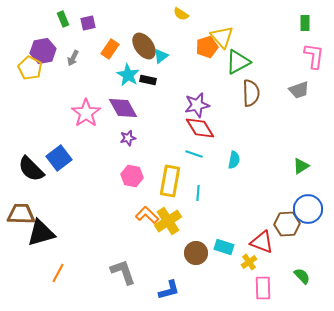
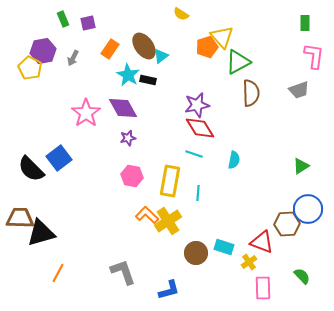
brown trapezoid at (21, 214): moved 1 px left, 4 px down
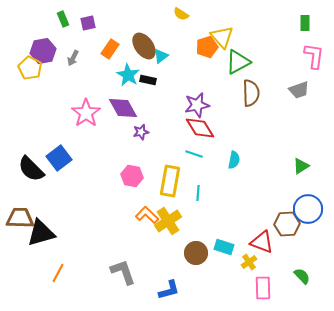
purple star at (128, 138): moved 13 px right, 6 px up
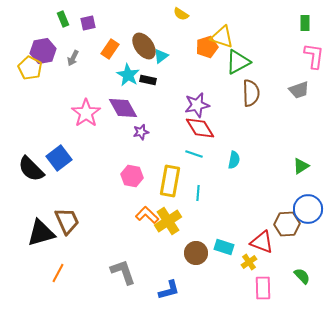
yellow triangle at (222, 37): rotated 30 degrees counterclockwise
brown trapezoid at (20, 218): moved 47 px right, 3 px down; rotated 64 degrees clockwise
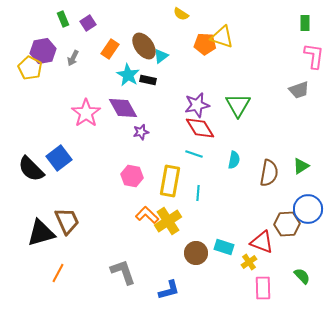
purple square at (88, 23): rotated 21 degrees counterclockwise
orange pentagon at (207, 47): moved 2 px left, 3 px up; rotated 20 degrees clockwise
green triangle at (238, 62): moved 43 px down; rotated 32 degrees counterclockwise
brown semicircle at (251, 93): moved 18 px right, 80 px down; rotated 12 degrees clockwise
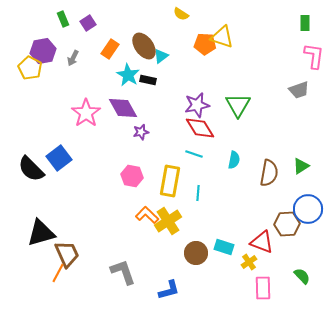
brown trapezoid at (67, 221): moved 33 px down
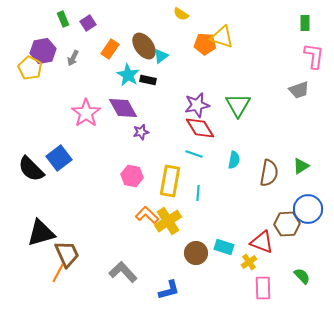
gray L-shape at (123, 272): rotated 24 degrees counterclockwise
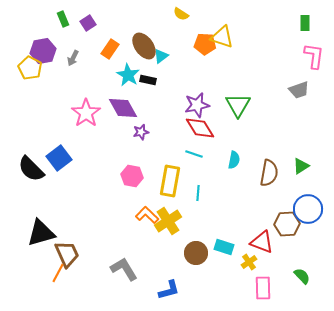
gray L-shape at (123, 272): moved 1 px right, 3 px up; rotated 12 degrees clockwise
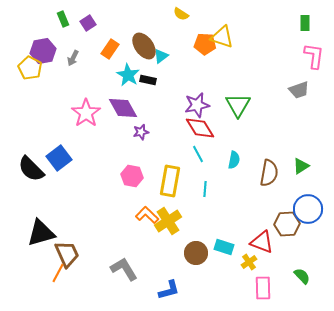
cyan line at (194, 154): moved 4 px right; rotated 42 degrees clockwise
cyan line at (198, 193): moved 7 px right, 4 px up
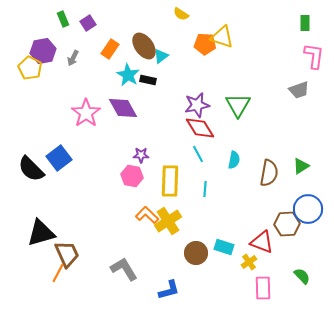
purple star at (141, 132): moved 23 px down; rotated 14 degrees clockwise
yellow rectangle at (170, 181): rotated 8 degrees counterclockwise
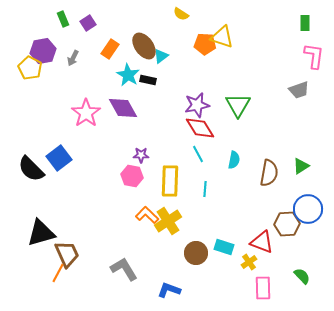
blue L-shape at (169, 290): rotated 145 degrees counterclockwise
